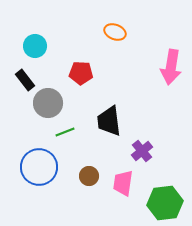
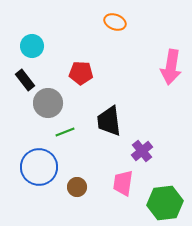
orange ellipse: moved 10 px up
cyan circle: moved 3 px left
brown circle: moved 12 px left, 11 px down
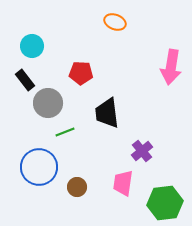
black trapezoid: moved 2 px left, 8 px up
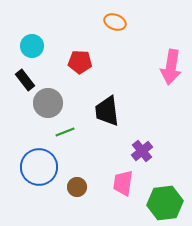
red pentagon: moved 1 px left, 11 px up
black trapezoid: moved 2 px up
